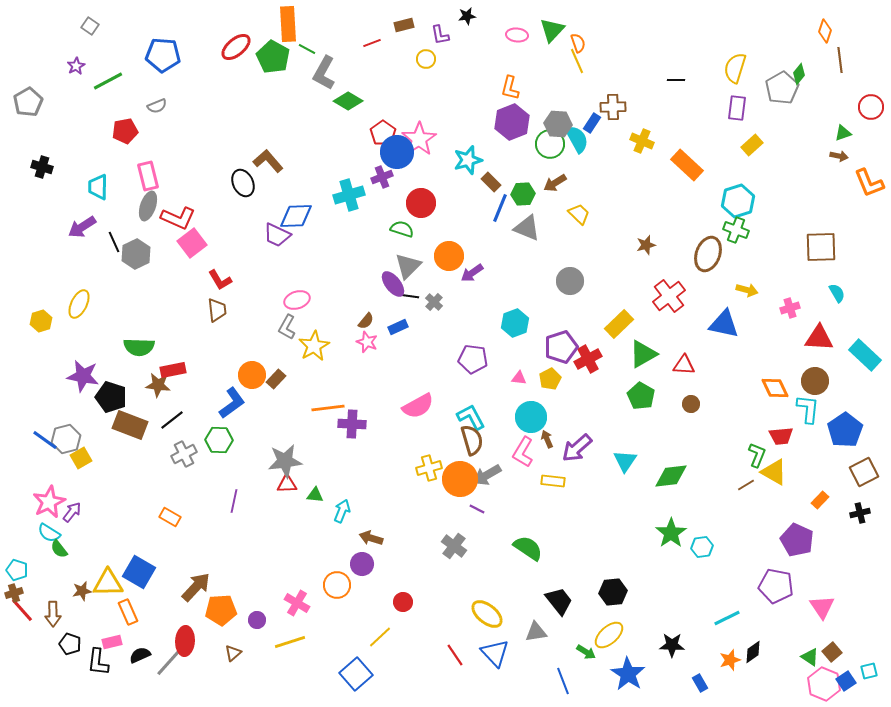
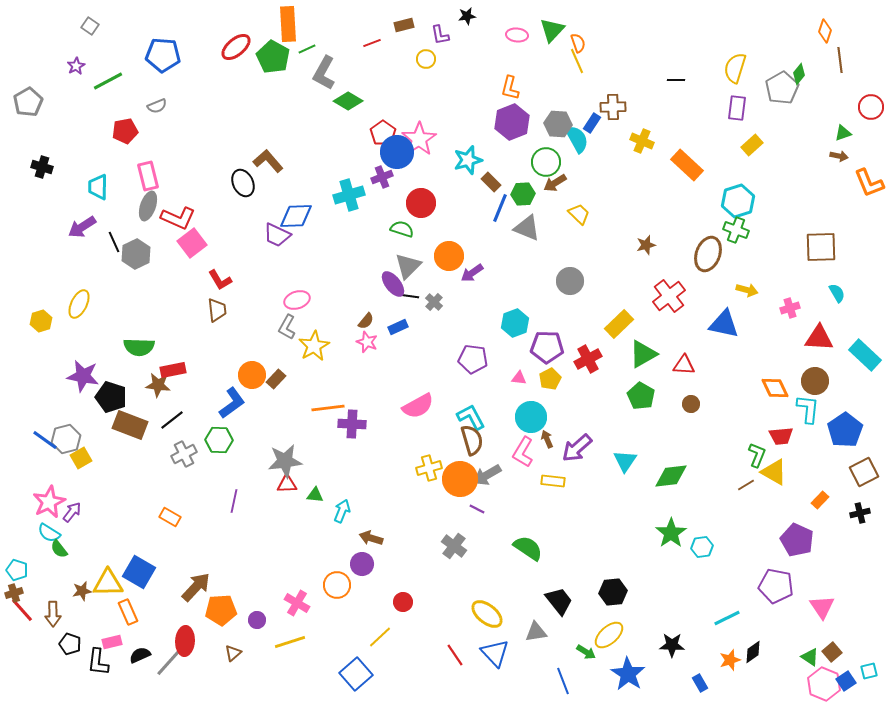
green line at (307, 49): rotated 54 degrees counterclockwise
green circle at (550, 144): moved 4 px left, 18 px down
purple pentagon at (561, 347): moved 14 px left; rotated 20 degrees clockwise
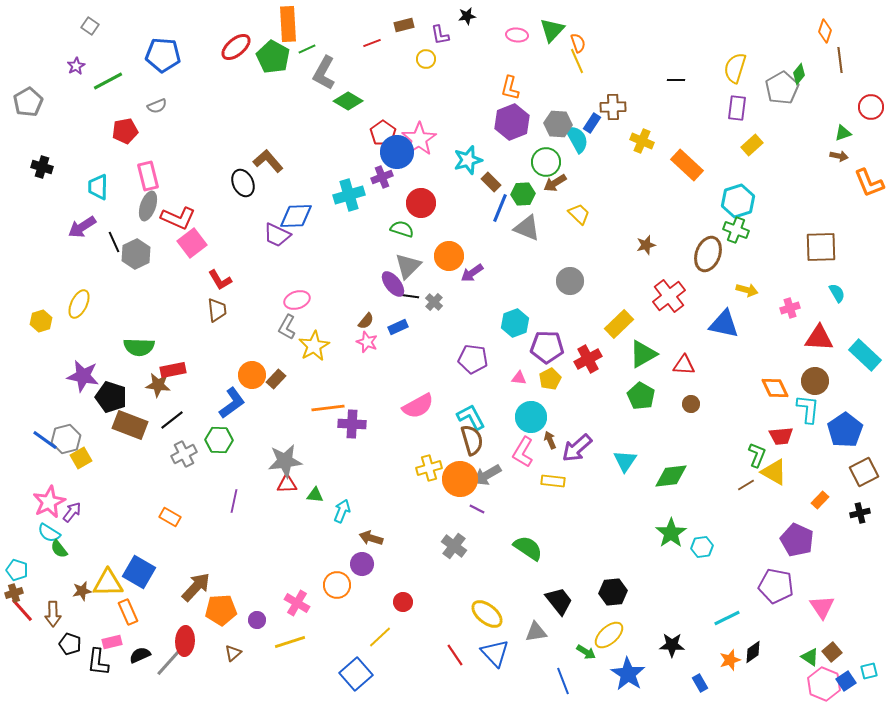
brown arrow at (547, 439): moved 3 px right, 1 px down
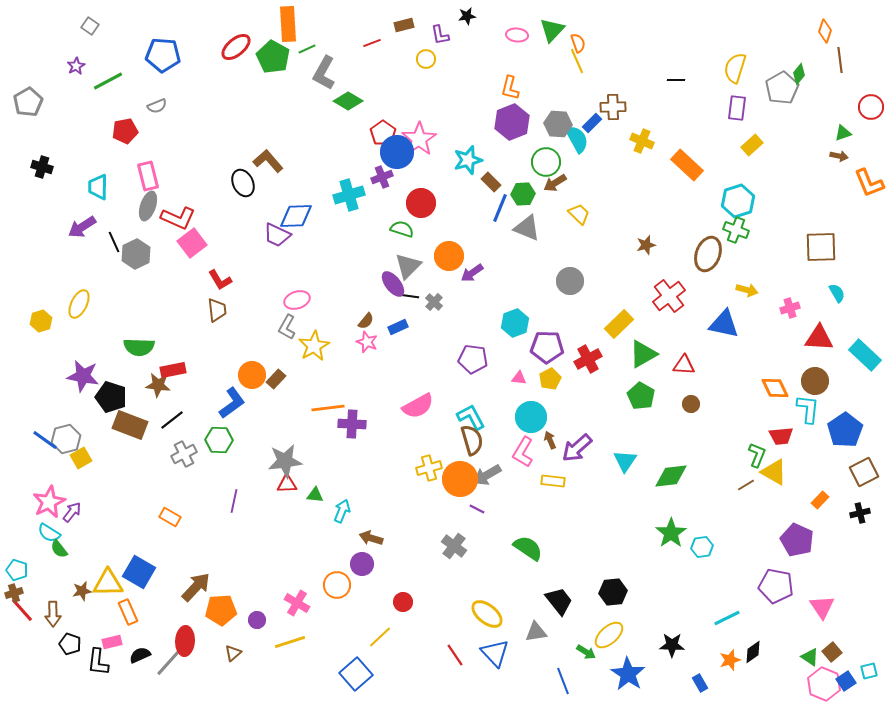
blue rectangle at (592, 123): rotated 12 degrees clockwise
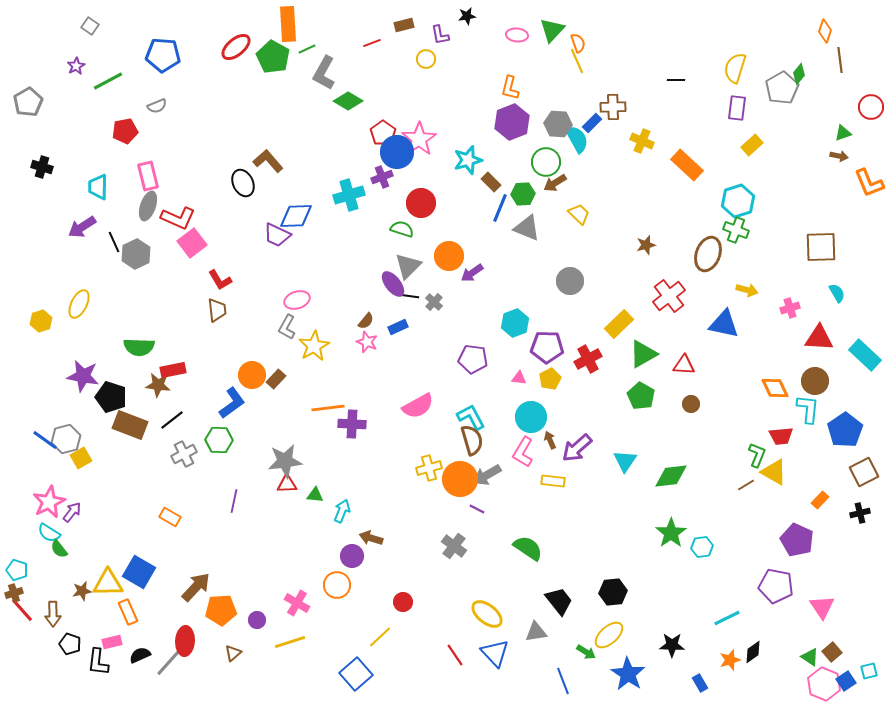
purple circle at (362, 564): moved 10 px left, 8 px up
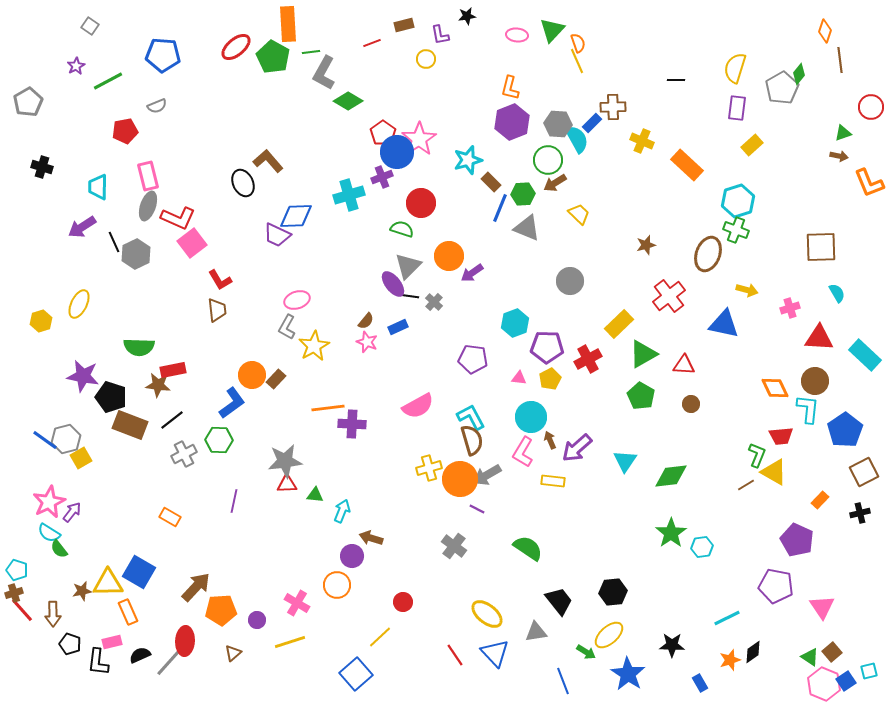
green line at (307, 49): moved 4 px right, 3 px down; rotated 18 degrees clockwise
green circle at (546, 162): moved 2 px right, 2 px up
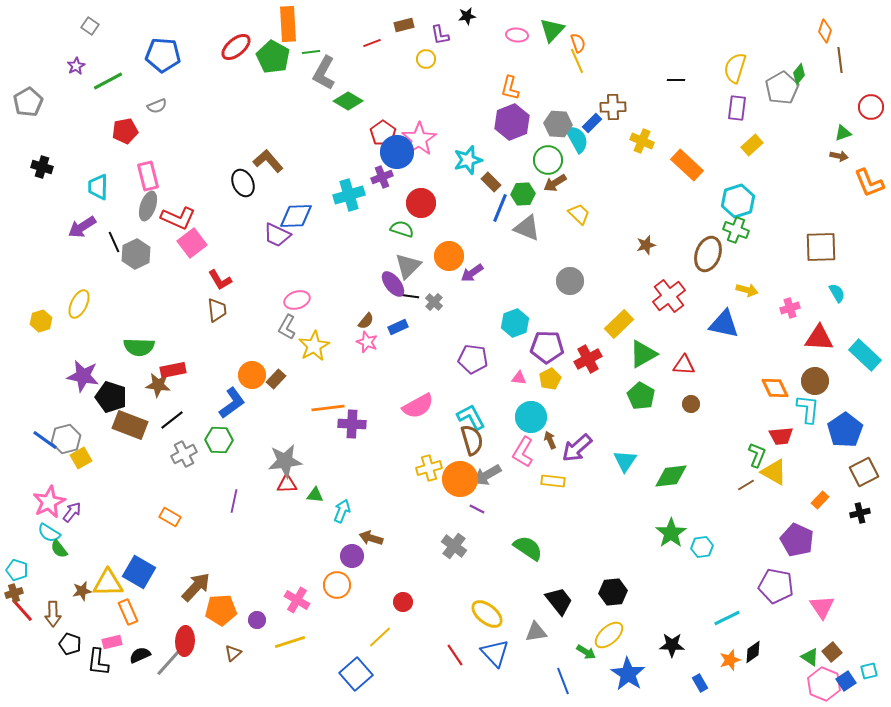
pink cross at (297, 603): moved 3 px up
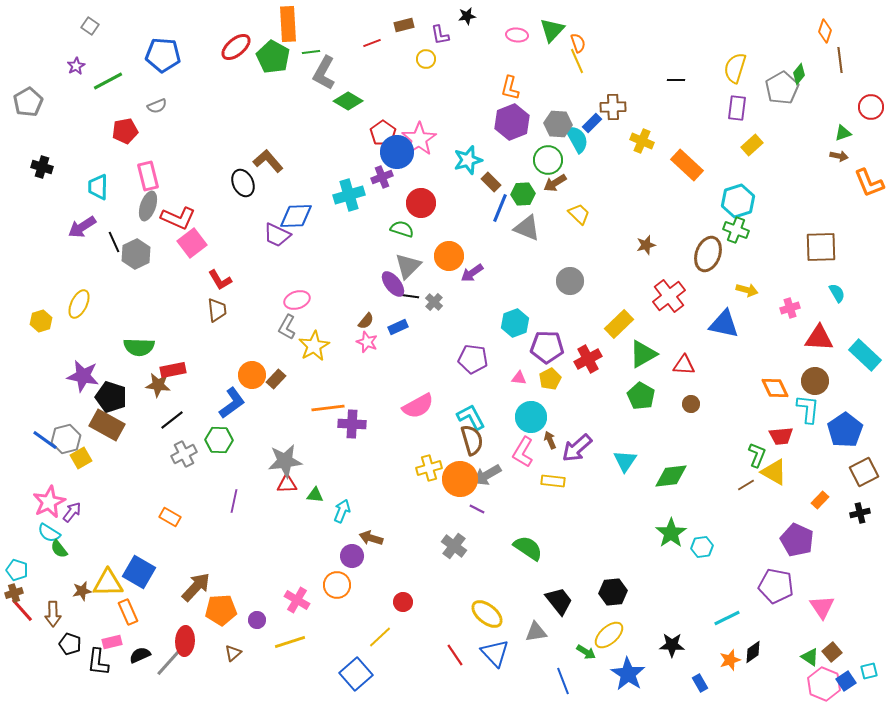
brown rectangle at (130, 425): moved 23 px left; rotated 8 degrees clockwise
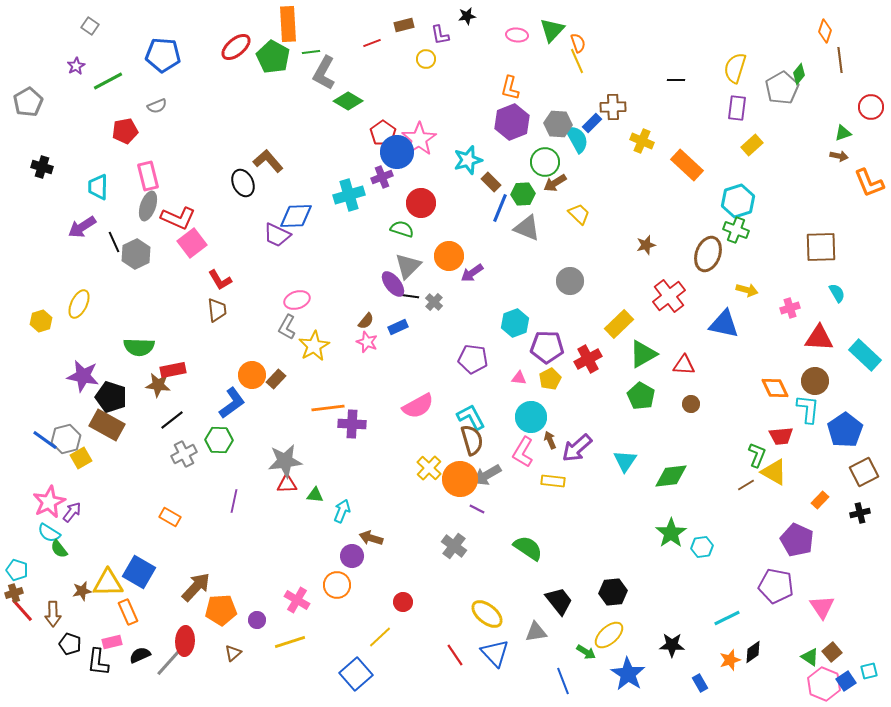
green circle at (548, 160): moved 3 px left, 2 px down
yellow cross at (429, 468): rotated 30 degrees counterclockwise
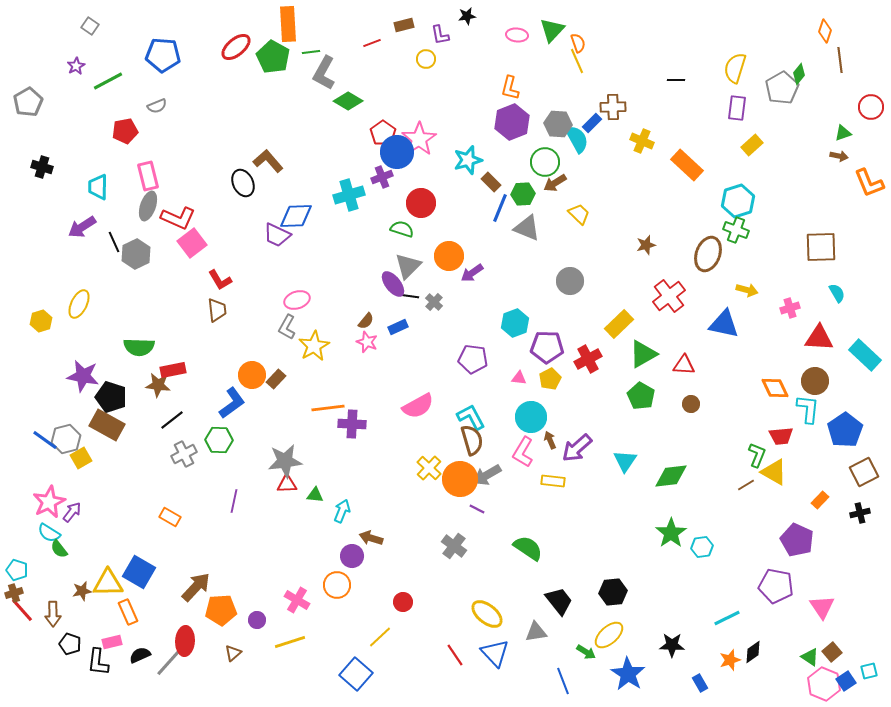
blue square at (356, 674): rotated 8 degrees counterclockwise
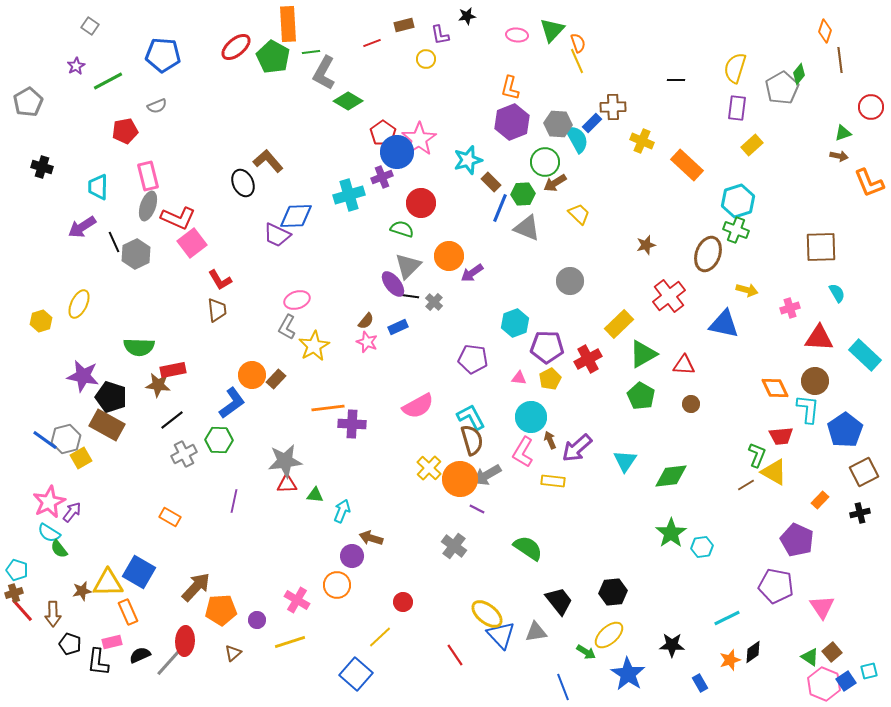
blue triangle at (495, 653): moved 6 px right, 18 px up
blue line at (563, 681): moved 6 px down
